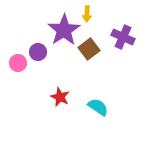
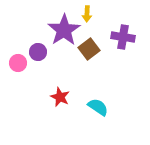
purple cross: rotated 15 degrees counterclockwise
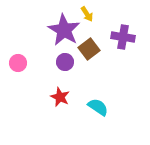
yellow arrow: rotated 35 degrees counterclockwise
purple star: rotated 8 degrees counterclockwise
purple circle: moved 27 px right, 10 px down
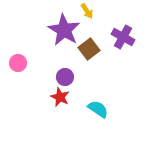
yellow arrow: moved 3 px up
purple cross: rotated 20 degrees clockwise
purple circle: moved 15 px down
cyan semicircle: moved 2 px down
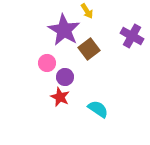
purple cross: moved 9 px right, 1 px up
pink circle: moved 29 px right
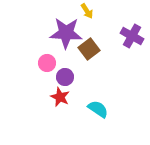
purple star: moved 2 px right, 3 px down; rotated 28 degrees counterclockwise
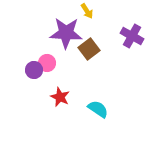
purple circle: moved 31 px left, 7 px up
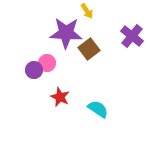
purple cross: rotated 10 degrees clockwise
